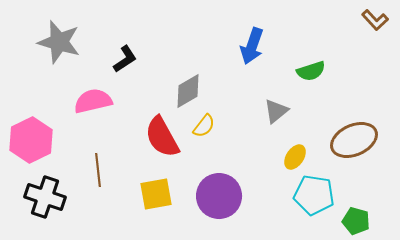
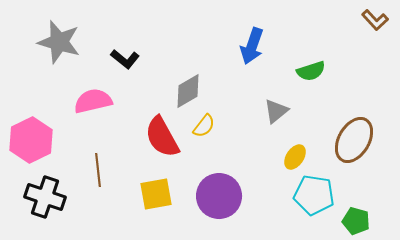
black L-shape: rotated 72 degrees clockwise
brown ellipse: rotated 36 degrees counterclockwise
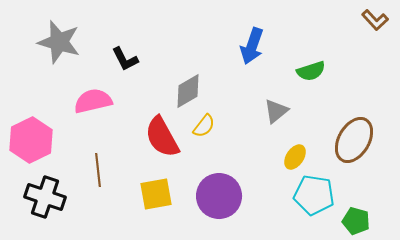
black L-shape: rotated 24 degrees clockwise
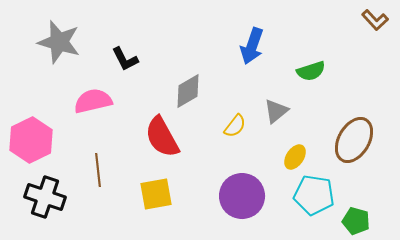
yellow semicircle: moved 31 px right
purple circle: moved 23 px right
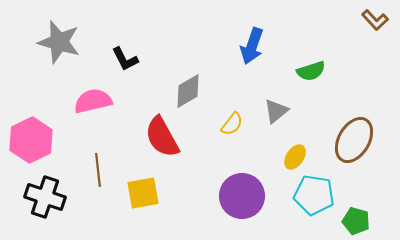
yellow semicircle: moved 3 px left, 2 px up
yellow square: moved 13 px left, 1 px up
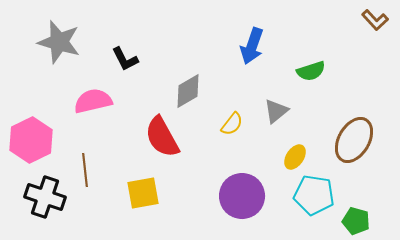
brown line: moved 13 px left
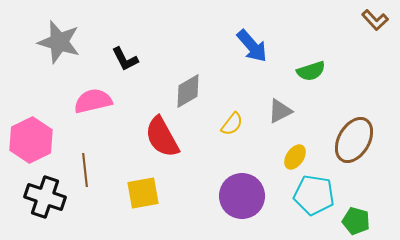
blue arrow: rotated 60 degrees counterclockwise
gray triangle: moved 4 px right; rotated 12 degrees clockwise
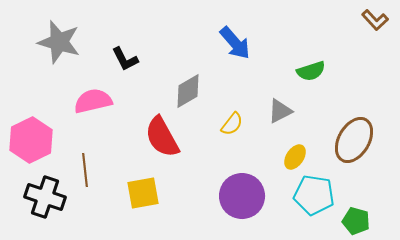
blue arrow: moved 17 px left, 3 px up
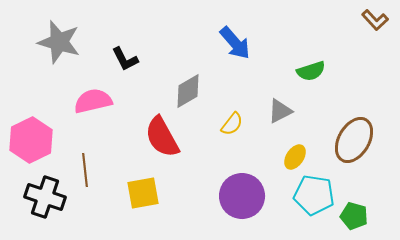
green pentagon: moved 2 px left, 5 px up
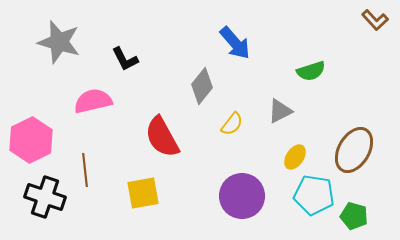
gray diamond: moved 14 px right, 5 px up; rotated 21 degrees counterclockwise
brown ellipse: moved 10 px down
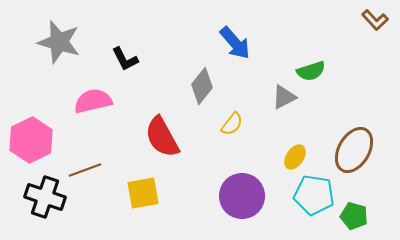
gray triangle: moved 4 px right, 14 px up
brown line: rotated 76 degrees clockwise
